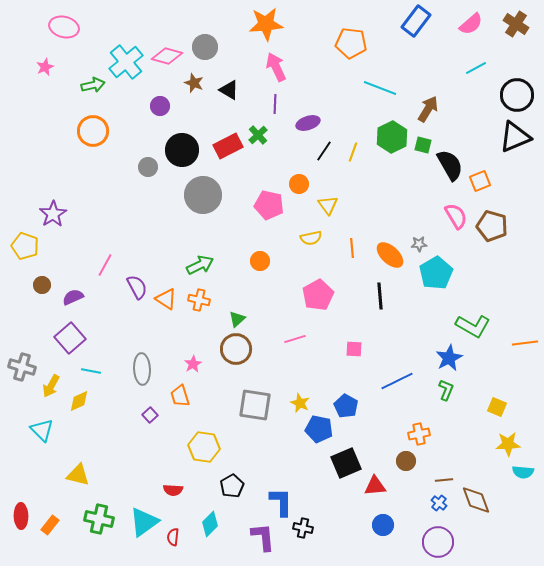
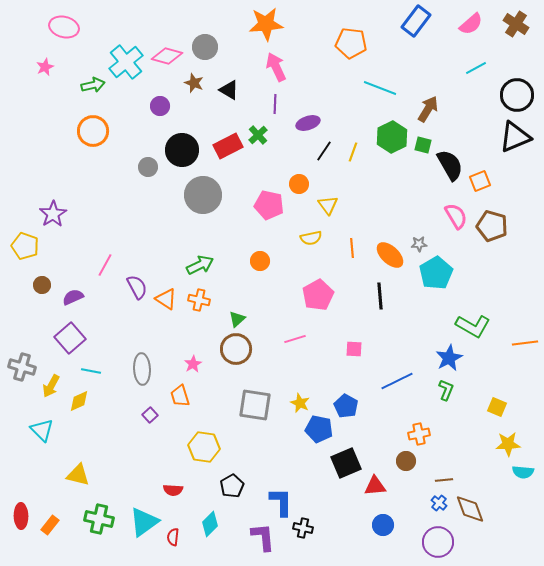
brown diamond at (476, 500): moved 6 px left, 9 px down
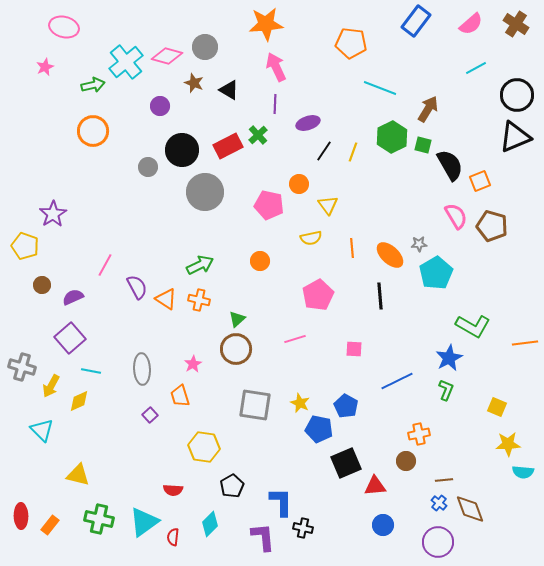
gray circle at (203, 195): moved 2 px right, 3 px up
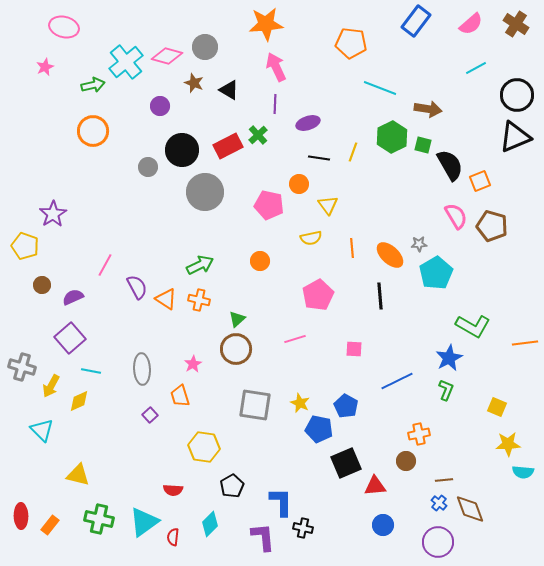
brown arrow at (428, 109): rotated 68 degrees clockwise
black line at (324, 151): moved 5 px left, 7 px down; rotated 65 degrees clockwise
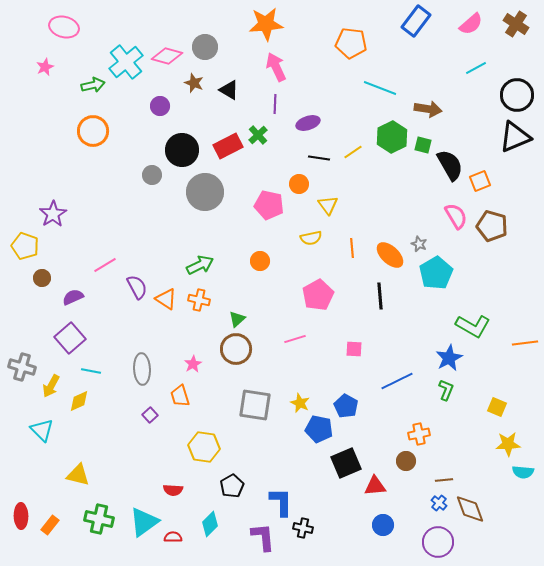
yellow line at (353, 152): rotated 36 degrees clockwise
gray circle at (148, 167): moved 4 px right, 8 px down
gray star at (419, 244): rotated 28 degrees clockwise
pink line at (105, 265): rotated 30 degrees clockwise
brown circle at (42, 285): moved 7 px up
red semicircle at (173, 537): rotated 84 degrees clockwise
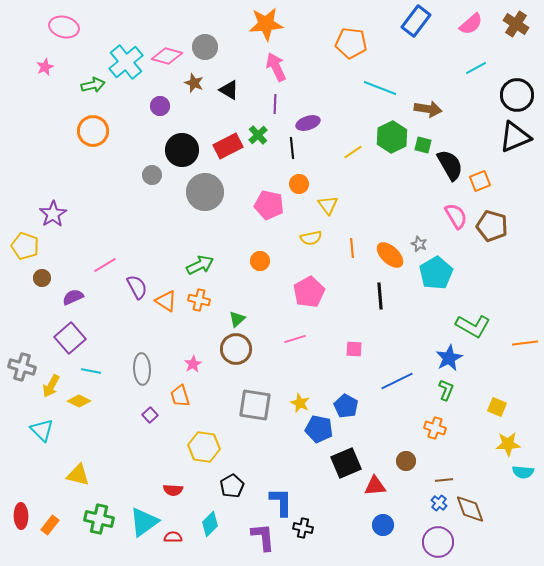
black line at (319, 158): moved 27 px left, 10 px up; rotated 75 degrees clockwise
pink pentagon at (318, 295): moved 9 px left, 3 px up
orange triangle at (166, 299): moved 2 px down
yellow diamond at (79, 401): rotated 50 degrees clockwise
orange cross at (419, 434): moved 16 px right, 6 px up; rotated 30 degrees clockwise
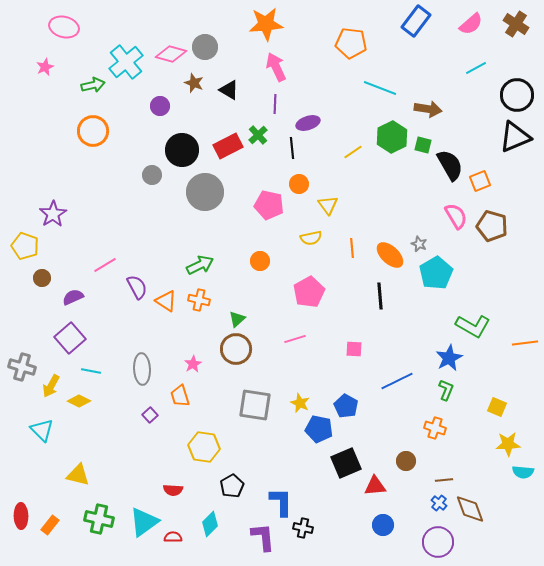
pink diamond at (167, 56): moved 4 px right, 2 px up
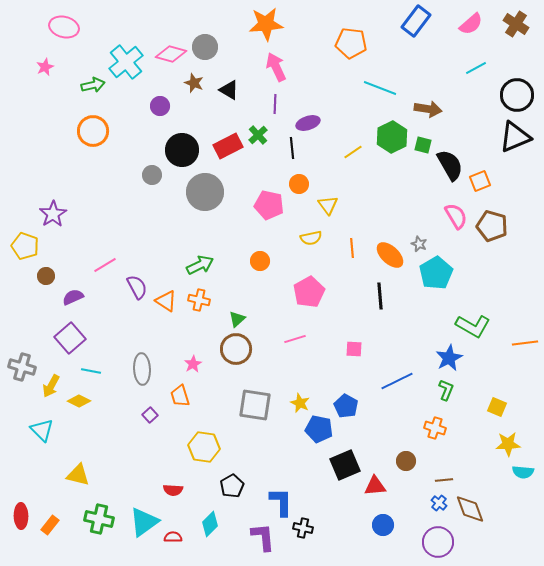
brown circle at (42, 278): moved 4 px right, 2 px up
black square at (346, 463): moved 1 px left, 2 px down
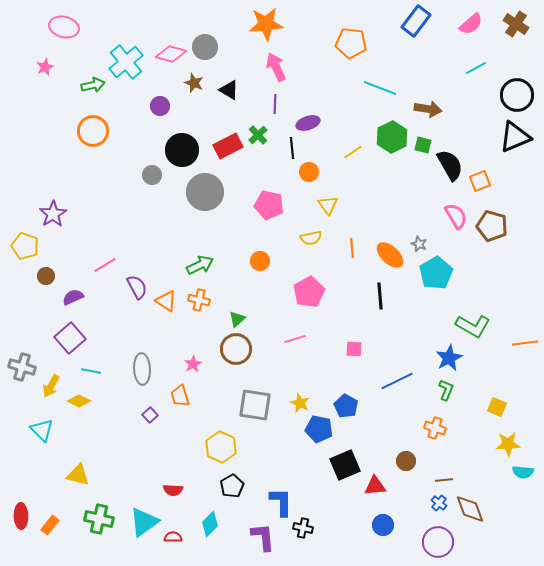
orange circle at (299, 184): moved 10 px right, 12 px up
yellow hexagon at (204, 447): moved 17 px right; rotated 16 degrees clockwise
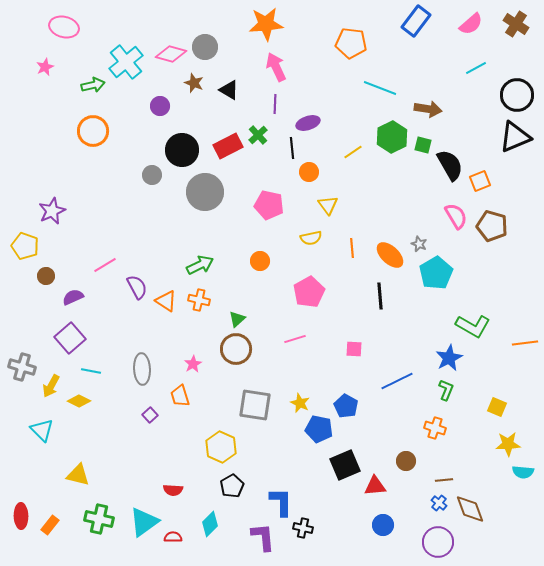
purple star at (53, 214): moved 1 px left, 3 px up; rotated 8 degrees clockwise
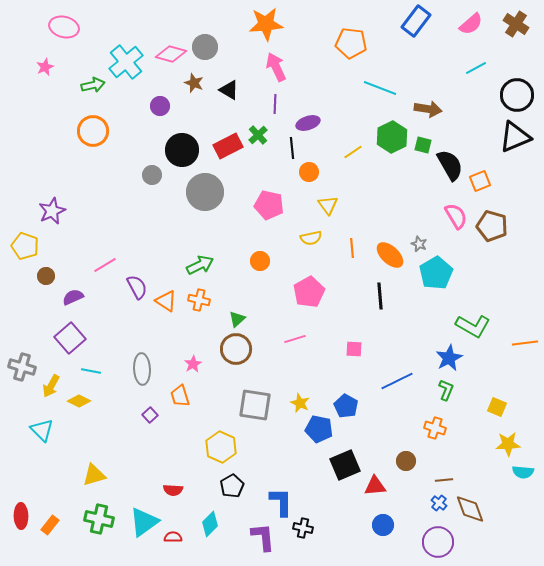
yellow triangle at (78, 475): moved 16 px right; rotated 30 degrees counterclockwise
